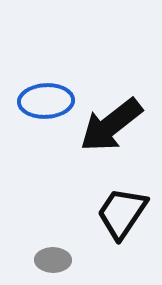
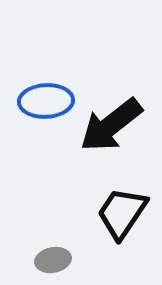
gray ellipse: rotated 12 degrees counterclockwise
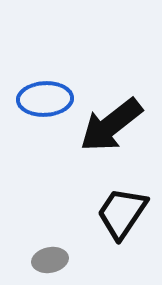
blue ellipse: moved 1 px left, 2 px up
gray ellipse: moved 3 px left
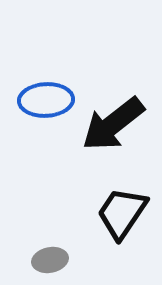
blue ellipse: moved 1 px right, 1 px down
black arrow: moved 2 px right, 1 px up
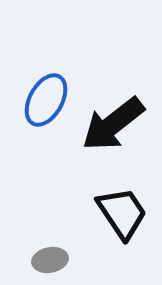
blue ellipse: rotated 58 degrees counterclockwise
black trapezoid: rotated 112 degrees clockwise
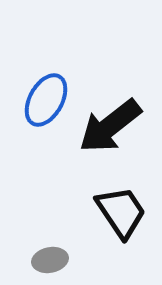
black arrow: moved 3 px left, 2 px down
black trapezoid: moved 1 px left, 1 px up
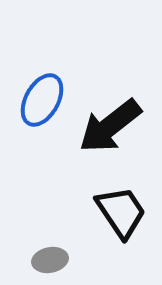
blue ellipse: moved 4 px left
